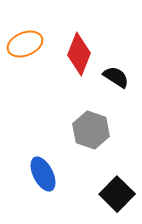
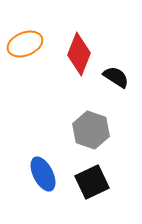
black square: moved 25 px left, 12 px up; rotated 20 degrees clockwise
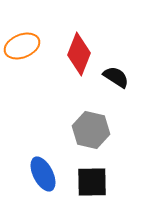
orange ellipse: moved 3 px left, 2 px down
gray hexagon: rotated 6 degrees counterclockwise
black square: rotated 24 degrees clockwise
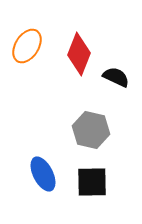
orange ellipse: moved 5 px right; rotated 36 degrees counterclockwise
black semicircle: rotated 8 degrees counterclockwise
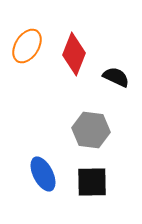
red diamond: moved 5 px left
gray hexagon: rotated 6 degrees counterclockwise
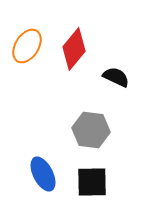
red diamond: moved 5 px up; rotated 18 degrees clockwise
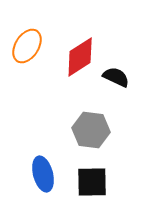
red diamond: moved 6 px right, 8 px down; rotated 18 degrees clockwise
blue ellipse: rotated 12 degrees clockwise
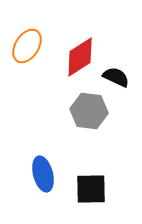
gray hexagon: moved 2 px left, 19 px up
black square: moved 1 px left, 7 px down
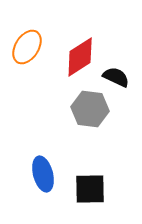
orange ellipse: moved 1 px down
gray hexagon: moved 1 px right, 2 px up
black square: moved 1 px left
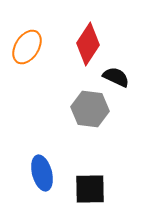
red diamond: moved 8 px right, 13 px up; rotated 24 degrees counterclockwise
blue ellipse: moved 1 px left, 1 px up
